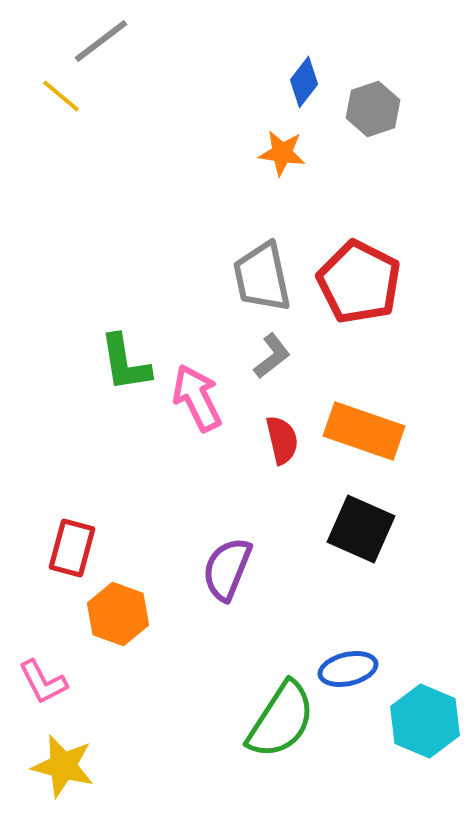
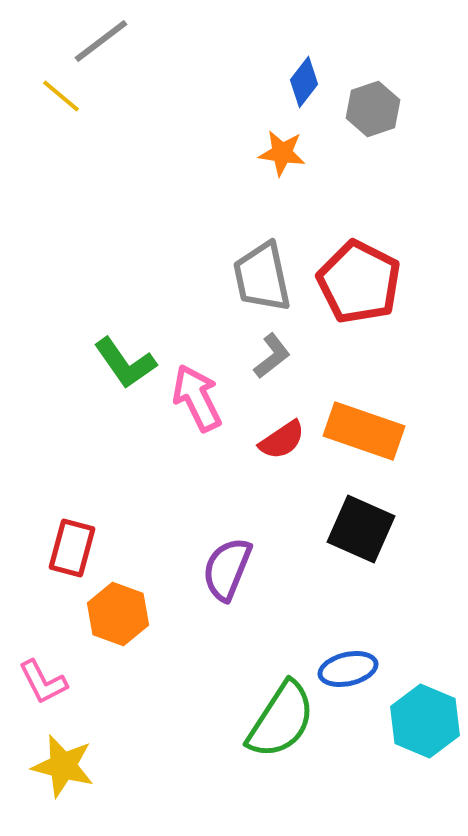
green L-shape: rotated 26 degrees counterclockwise
red semicircle: rotated 69 degrees clockwise
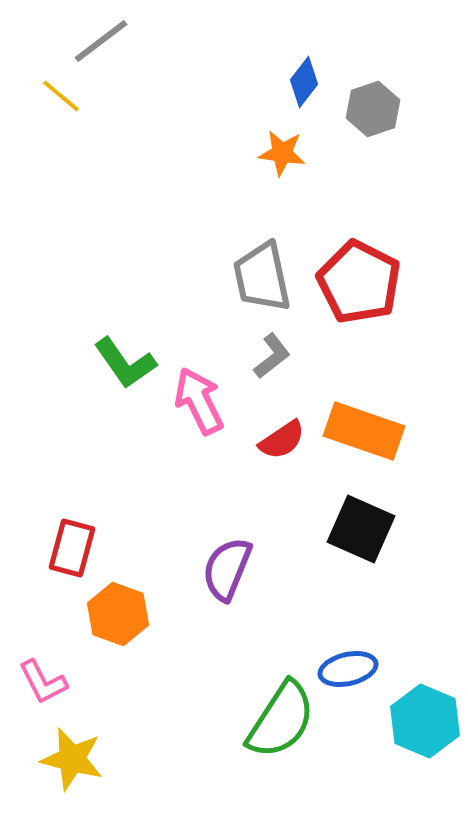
pink arrow: moved 2 px right, 3 px down
yellow star: moved 9 px right, 7 px up
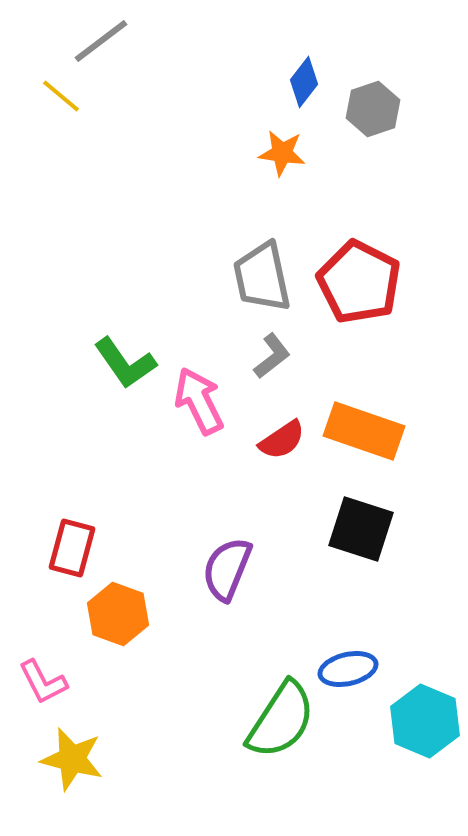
black square: rotated 6 degrees counterclockwise
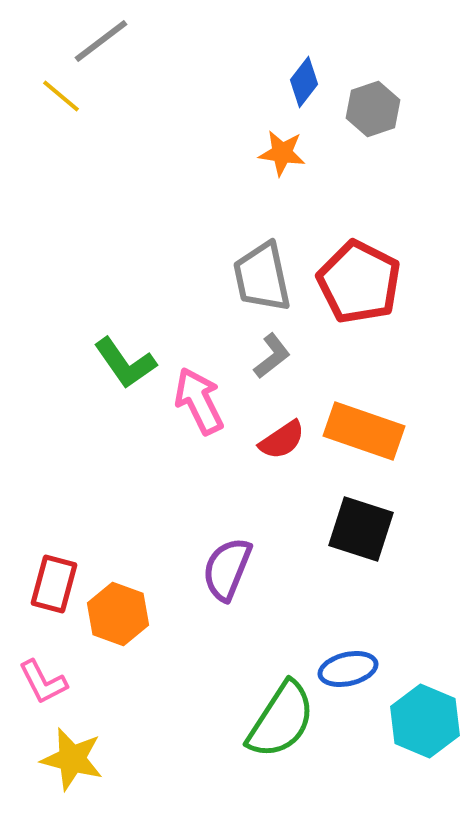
red rectangle: moved 18 px left, 36 px down
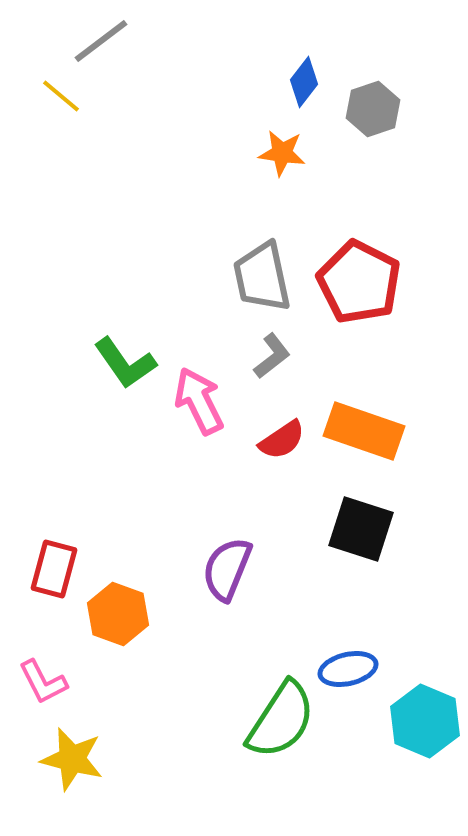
red rectangle: moved 15 px up
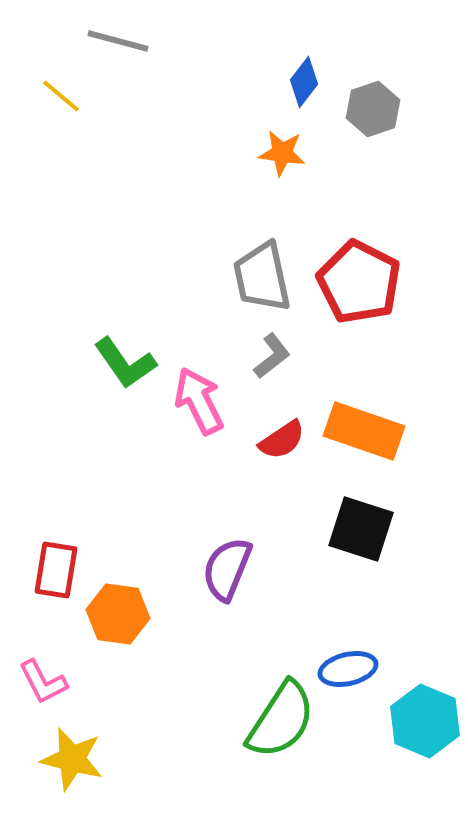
gray line: moved 17 px right; rotated 52 degrees clockwise
red rectangle: moved 2 px right, 1 px down; rotated 6 degrees counterclockwise
orange hexagon: rotated 12 degrees counterclockwise
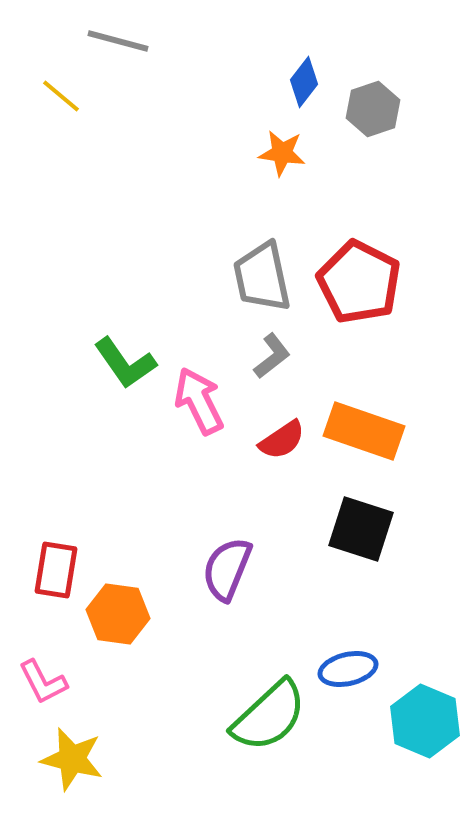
green semicircle: moved 12 px left, 4 px up; rotated 14 degrees clockwise
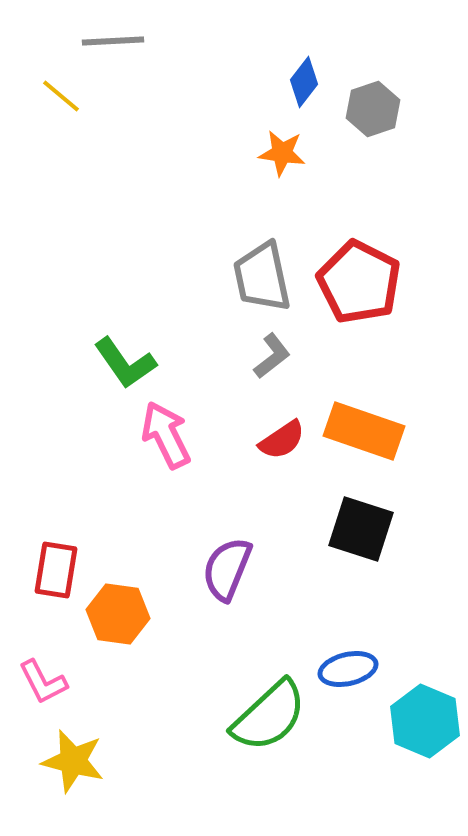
gray line: moved 5 px left; rotated 18 degrees counterclockwise
pink arrow: moved 33 px left, 34 px down
yellow star: moved 1 px right, 2 px down
